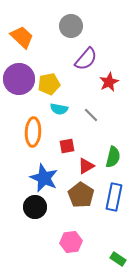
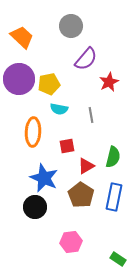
gray line: rotated 35 degrees clockwise
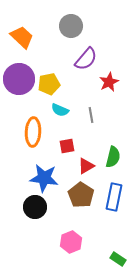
cyan semicircle: moved 1 px right, 1 px down; rotated 12 degrees clockwise
blue star: rotated 16 degrees counterclockwise
pink hexagon: rotated 15 degrees counterclockwise
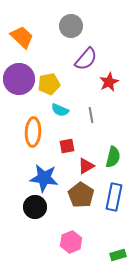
green rectangle: moved 4 px up; rotated 49 degrees counterclockwise
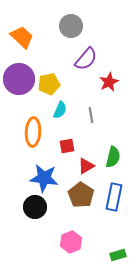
cyan semicircle: rotated 90 degrees counterclockwise
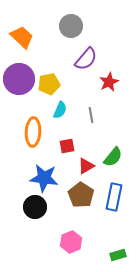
green semicircle: rotated 25 degrees clockwise
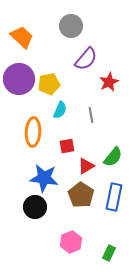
green rectangle: moved 9 px left, 2 px up; rotated 49 degrees counterclockwise
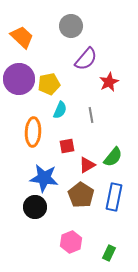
red triangle: moved 1 px right, 1 px up
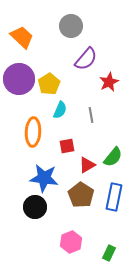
yellow pentagon: rotated 20 degrees counterclockwise
